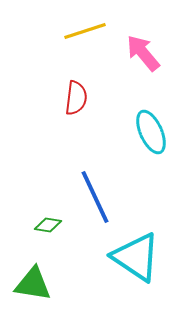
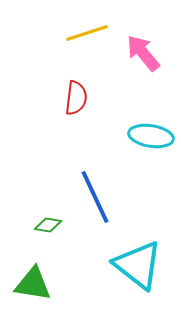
yellow line: moved 2 px right, 2 px down
cyan ellipse: moved 4 px down; rotated 57 degrees counterclockwise
cyan triangle: moved 2 px right, 8 px down; rotated 4 degrees clockwise
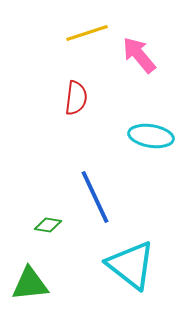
pink arrow: moved 4 px left, 2 px down
cyan triangle: moved 7 px left
green triangle: moved 3 px left; rotated 15 degrees counterclockwise
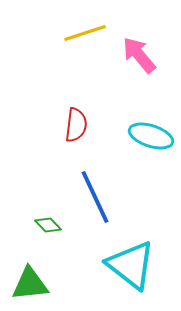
yellow line: moved 2 px left
red semicircle: moved 27 px down
cyan ellipse: rotated 9 degrees clockwise
green diamond: rotated 36 degrees clockwise
